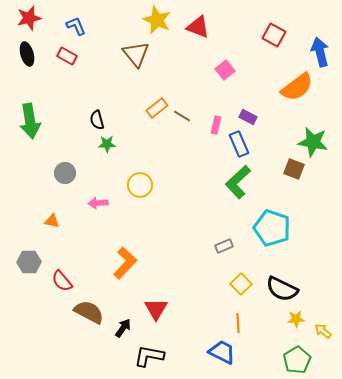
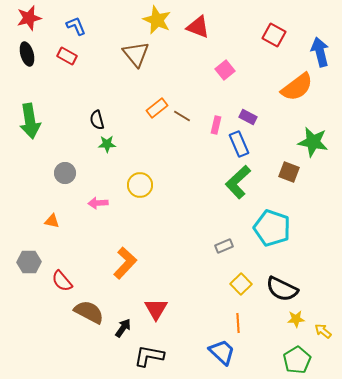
brown square at (294, 169): moved 5 px left, 3 px down
blue trapezoid at (222, 352): rotated 16 degrees clockwise
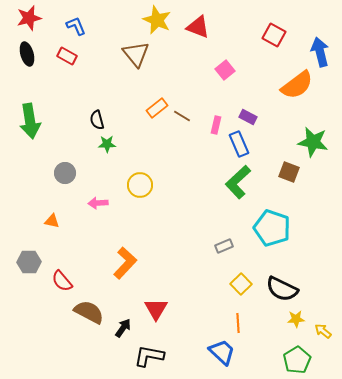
orange semicircle at (297, 87): moved 2 px up
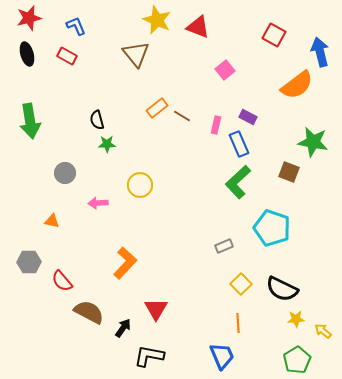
blue trapezoid at (222, 352): moved 4 px down; rotated 24 degrees clockwise
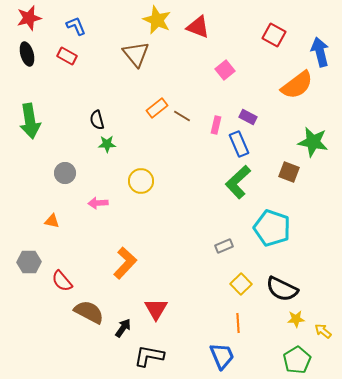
yellow circle at (140, 185): moved 1 px right, 4 px up
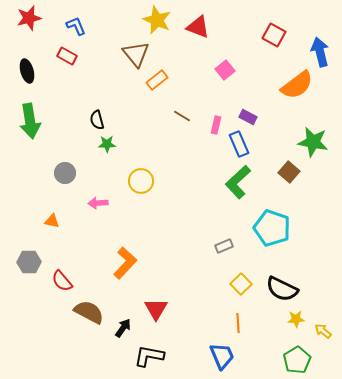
black ellipse at (27, 54): moved 17 px down
orange rectangle at (157, 108): moved 28 px up
brown square at (289, 172): rotated 20 degrees clockwise
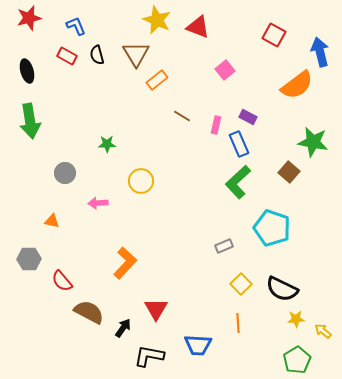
brown triangle at (136, 54): rotated 8 degrees clockwise
black semicircle at (97, 120): moved 65 px up
gray hexagon at (29, 262): moved 3 px up
blue trapezoid at (222, 356): moved 24 px left, 11 px up; rotated 116 degrees clockwise
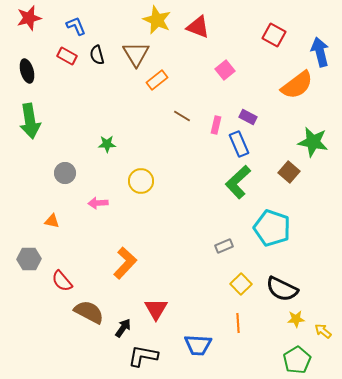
black L-shape at (149, 356): moved 6 px left
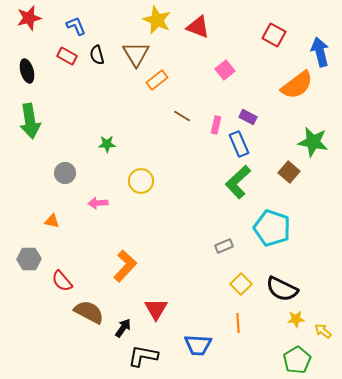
orange L-shape at (125, 263): moved 3 px down
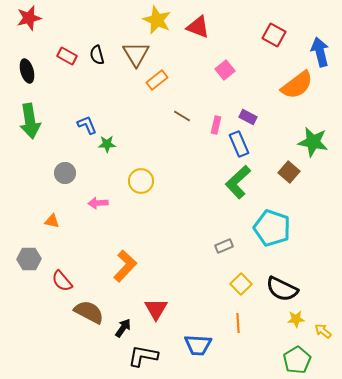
blue L-shape at (76, 26): moved 11 px right, 99 px down
